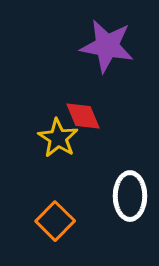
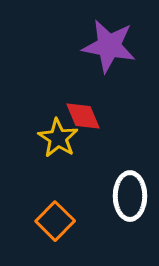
purple star: moved 2 px right
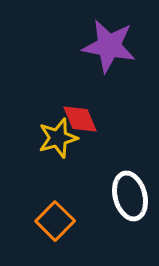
red diamond: moved 3 px left, 3 px down
yellow star: rotated 24 degrees clockwise
white ellipse: rotated 15 degrees counterclockwise
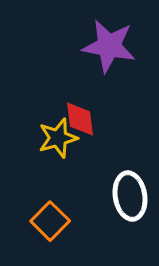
red diamond: rotated 15 degrees clockwise
white ellipse: rotated 6 degrees clockwise
orange square: moved 5 px left
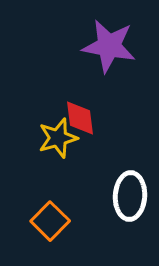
red diamond: moved 1 px up
white ellipse: rotated 12 degrees clockwise
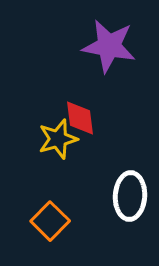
yellow star: moved 1 px down
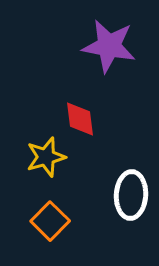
red diamond: moved 1 px down
yellow star: moved 12 px left, 18 px down
white ellipse: moved 1 px right, 1 px up
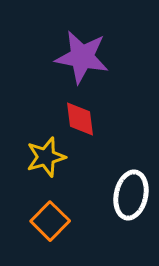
purple star: moved 27 px left, 11 px down
white ellipse: rotated 9 degrees clockwise
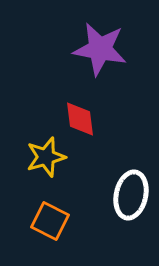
purple star: moved 18 px right, 8 px up
orange square: rotated 18 degrees counterclockwise
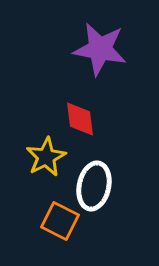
yellow star: rotated 12 degrees counterclockwise
white ellipse: moved 37 px left, 9 px up
orange square: moved 10 px right
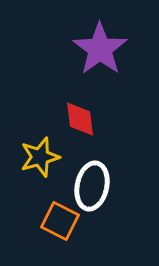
purple star: rotated 26 degrees clockwise
yellow star: moved 6 px left; rotated 12 degrees clockwise
white ellipse: moved 2 px left
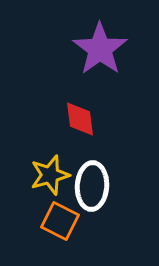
yellow star: moved 10 px right, 18 px down
white ellipse: rotated 9 degrees counterclockwise
